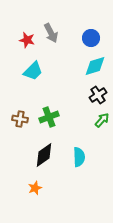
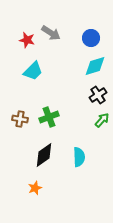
gray arrow: rotated 30 degrees counterclockwise
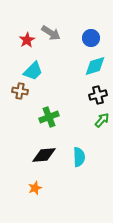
red star: rotated 28 degrees clockwise
black cross: rotated 18 degrees clockwise
brown cross: moved 28 px up
black diamond: rotated 30 degrees clockwise
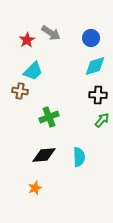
black cross: rotated 18 degrees clockwise
